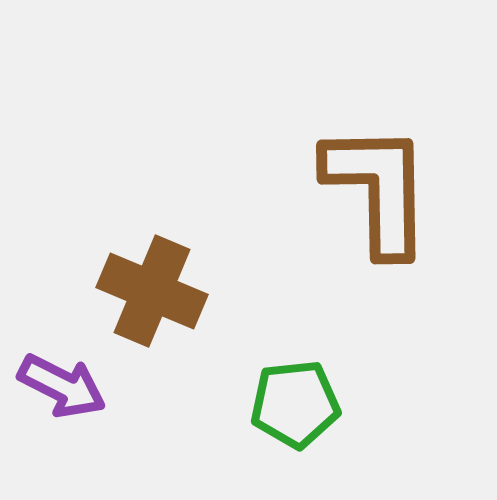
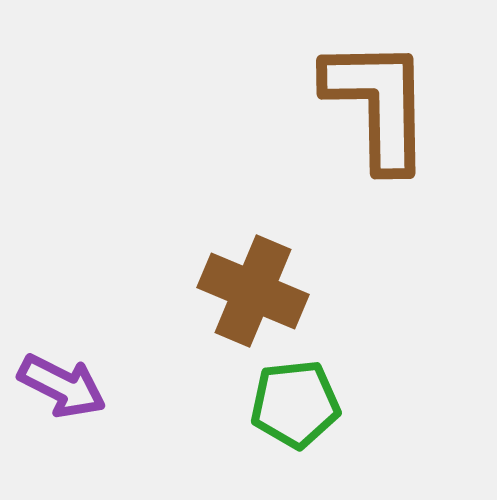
brown L-shape: moved 85 px up
brown cross: moved 101 px right
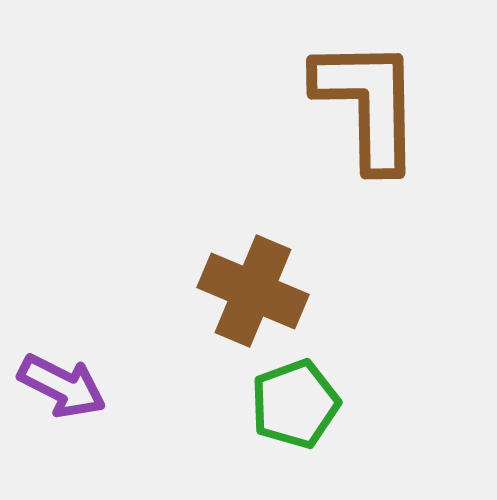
brown L-shape: moved 10 px left
green pentagon: rotated 14 degrees counterclockwise
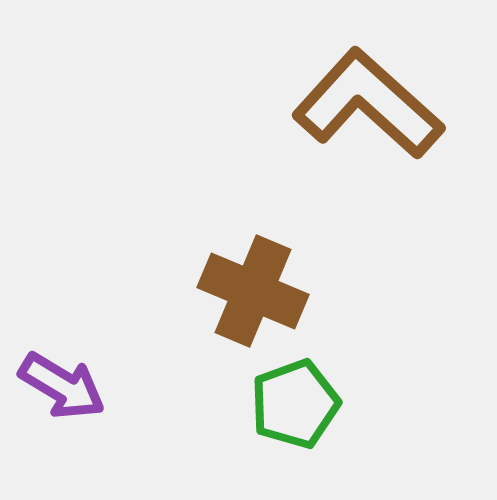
brown L-shape: rotated 47 degrees counterclockwise
purple arrow: rotated 4 degrees clockwise
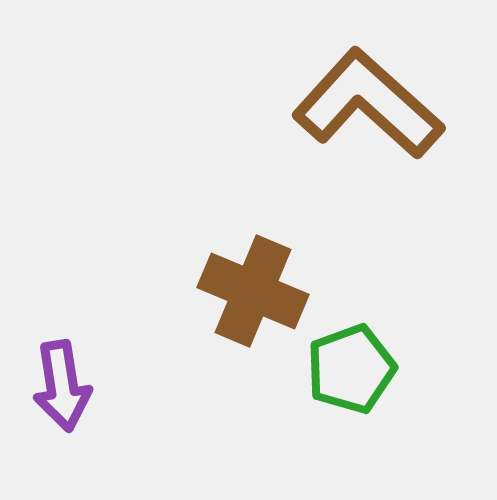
purple arrow: rotated 50 degrees clockwise
green pentagon: moved 56 px right, 35 px up
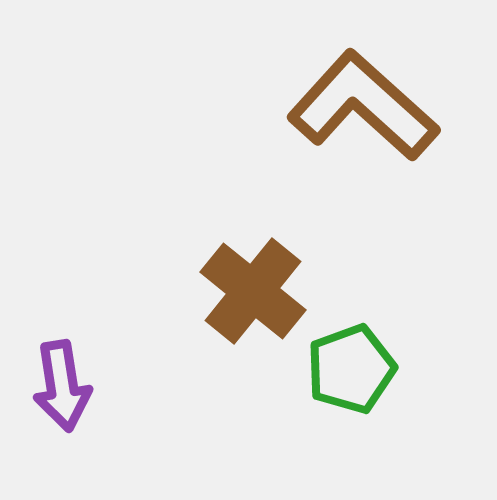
brown L-shape: moved 5 px left, 2 px down
brown cross: rotated 16 degrees clockwise
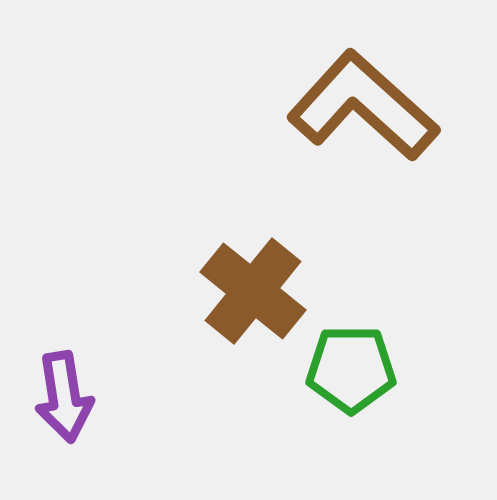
green pentagon: rotated 20 degrees clockwise
purple arrow: moved 2 px right, 11 px down
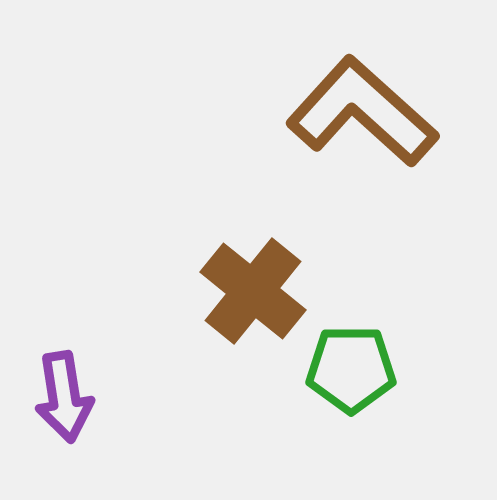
brown L-shape: moved 1 px left, 6 px down
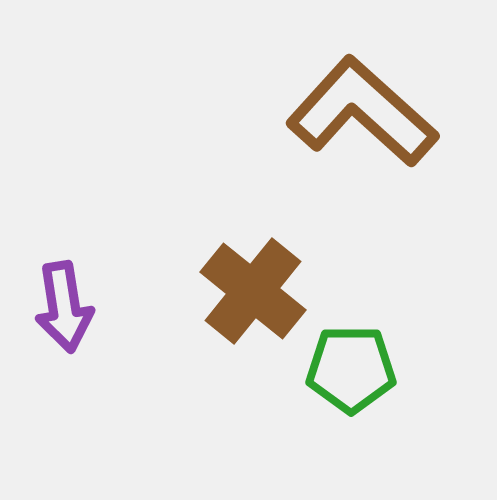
purple arrow: moved 90 px up
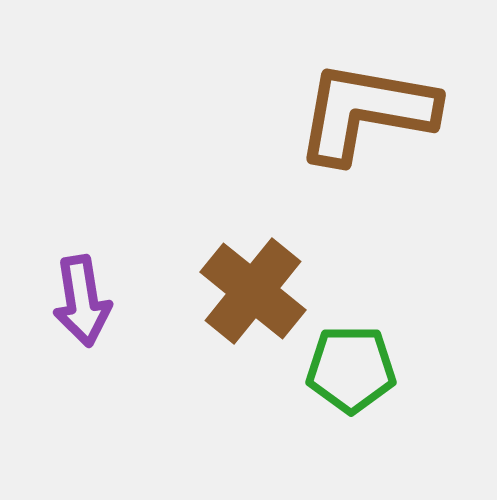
brown L-shape: moved 4 px right; rotated 32 degrees counterclockwise
purple arrow: moved 18 px right, 6 px up
